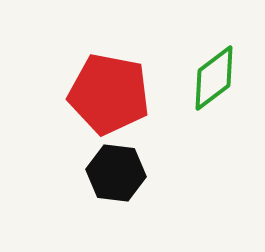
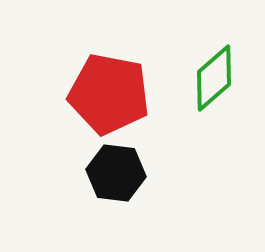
green diamond: rotated 4 degrees counterclockwise
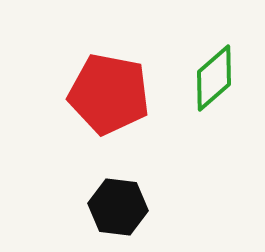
black hexagon: moved 2 px right, 34 px down
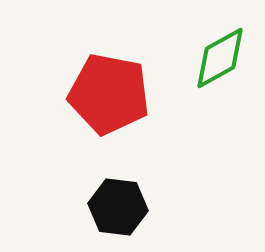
green diamond: moved 6 px right, 20 px up; rotated 12 degrees clockwise
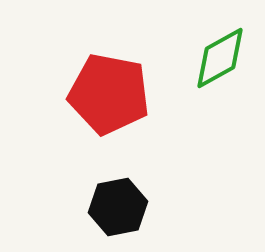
black hexagon: rotated 18 degrees counterclockwise
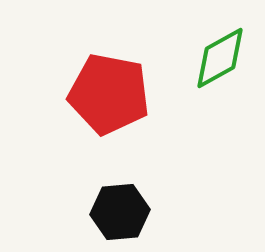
black hexagon: moved 2 px right, 5 px down; rotated 6 degrees clockwise
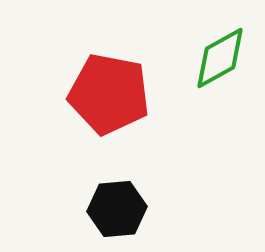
black hexagon: moved 3 px left, 3 px up
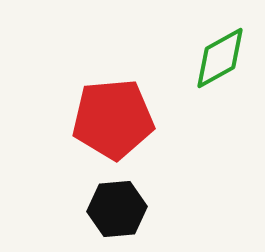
red pentagon: moved 4 px right, 25 px down; rotated 16 degrees counterclockwise
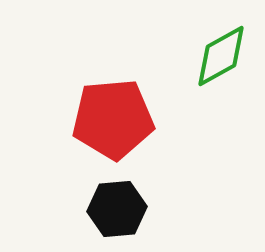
green diamond: moved 1 px right, 2 px up
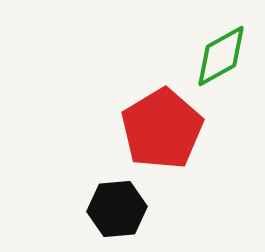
red pentagon: moved 49 px right, 10 px down; rotated 26 degrees counterclockwise
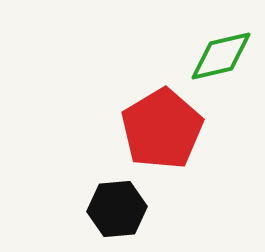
green diamond: rotated 16 degrees clockwise
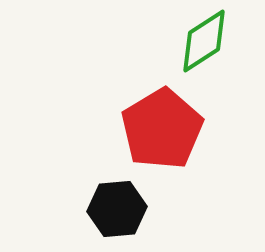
green diamond: moved 17 px left, 15 px up; rotated 20 degrees counterclockwise
